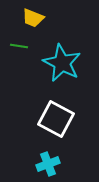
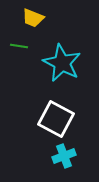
cyan cross: moved 16 px right, 8 px up
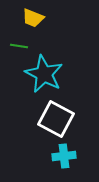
cyan star: moved 18 px left, 11 px down
cyan cross: rotated 15 degrees clockwise
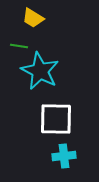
yellow trapezoid: rotated 10 degrees clockwise
cyan star: moved 4 px left, 3 px up
white square: rotated 27 degrees counterclockwise
